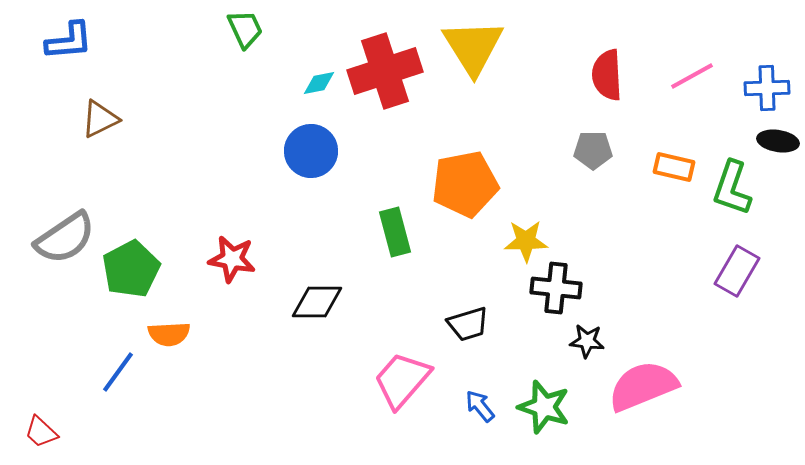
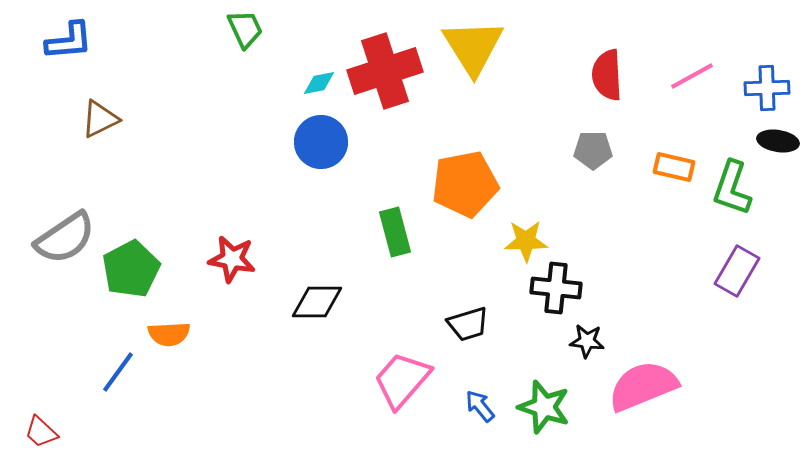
blue circle: moved 10 px right, 9 px up
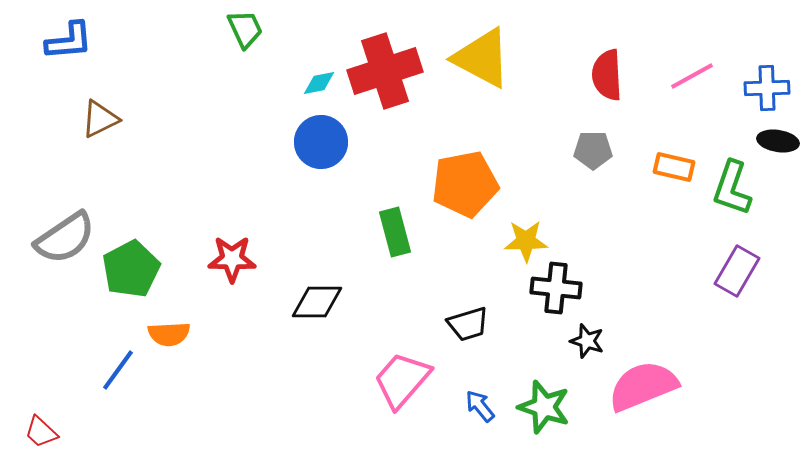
yellow triangle: moved 9 px right, 11 px down; rotated 30 degrees counterclockwise
red star: rotated 9 degrees counterclockwise
black star: rotated 12 degrees clockwise
blue line: moved 2 px up
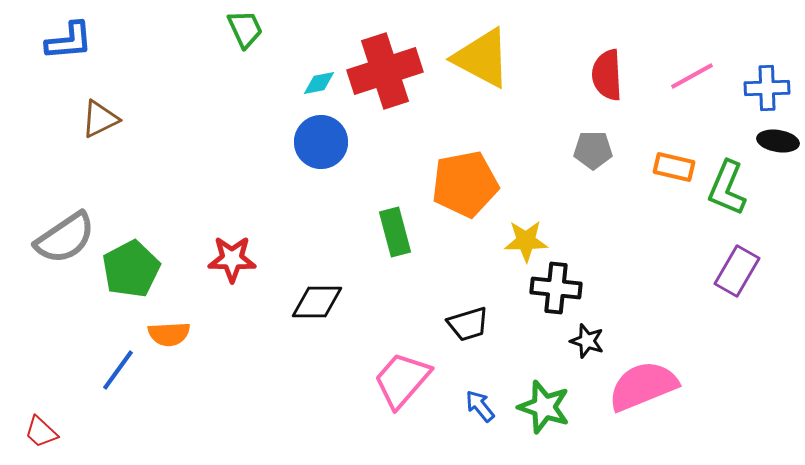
green L-shape: moved 5 px left; rotated 4 degrees clockwise
